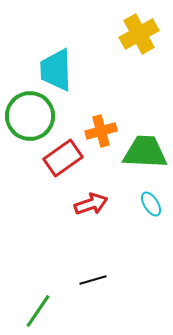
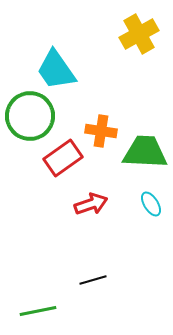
cyan trapezoid: rotated 33 degrees counterclockwise
orange cross: rotated 24 degrees clockwise
green line: rotated 45 degrees clockwise
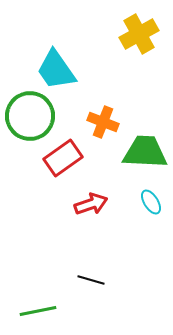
orange cross: moved 2 px right, 9 px up; rotated 12 degrees clockwise
cyan ellipse: moved 2 px up
black line: moved 2 px left; rotated 32 degrees clockwise
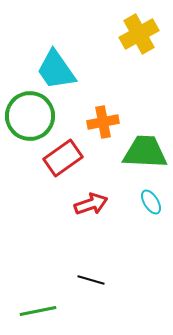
orange cross: rotated 32 degrees counterclockwise
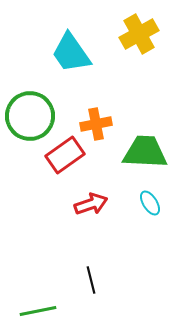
cyan trapezoid: moved 15 px right, 17 px up
orange cross: moved 7 px left, 2 px down
red rectangle: moved 2 px right, 3 px up
cyan ellipse: moved 1 px left, 1 px down
black line: rotated 60 degrees clockwise
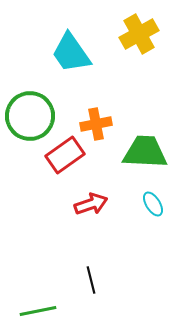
cyan ellipse: moved 3 px right, 1 px down
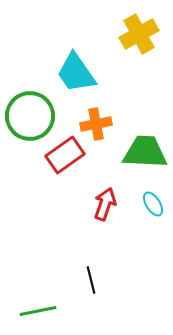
cyan trapezoid: moved 5 px right, 20 px down
red arrow: moved 14 px right; rotated 52 degrees counterclockwise
